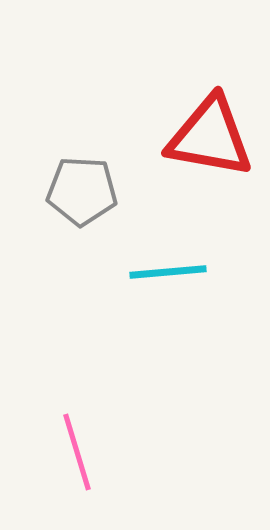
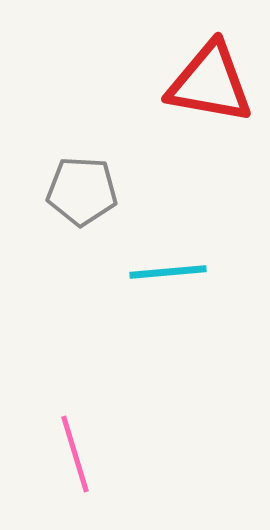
red triangle: moved 54 px up
pink line: moved 2 px left, 2 px down
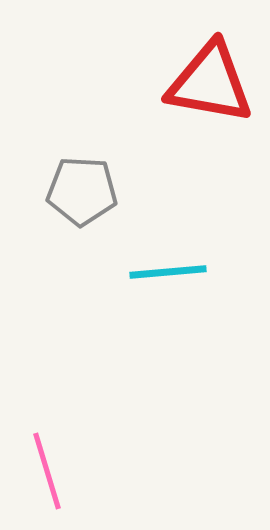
pink line: moved 28 px left, 17 px down
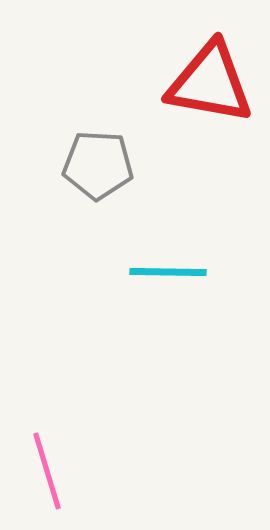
gray pentagon: moved 16 px right, 26 px up
cyan line: rotated 6 degrees clockwise
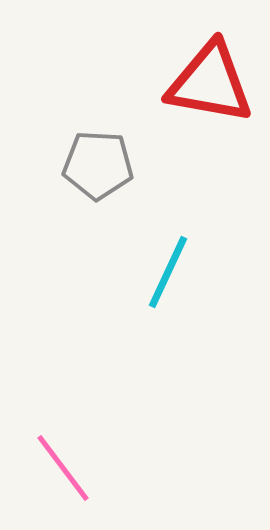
cyan line: rotated 66 degrees counterclockwise
pink line: moved 16 px right, 3 px up; rotated 20 degrees counterclockwise
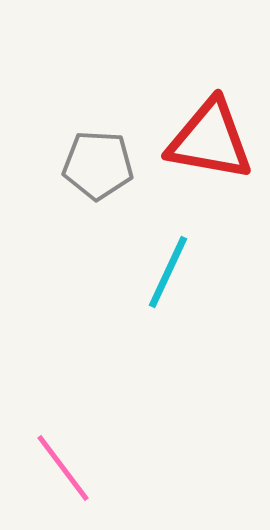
red triangle: moved 57 px down
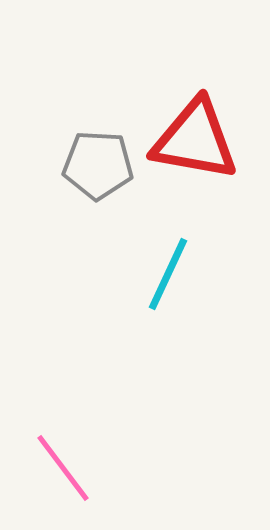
red triangle: moved 15 px left
cyan line: moved 2 px down
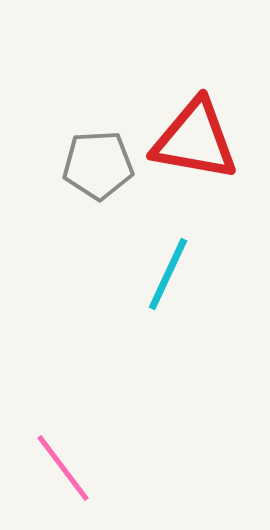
gray pentagon: rotated 6 degrees counterclockwise
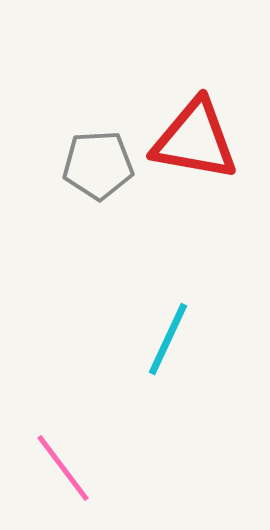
cyan line: moved 65 px down
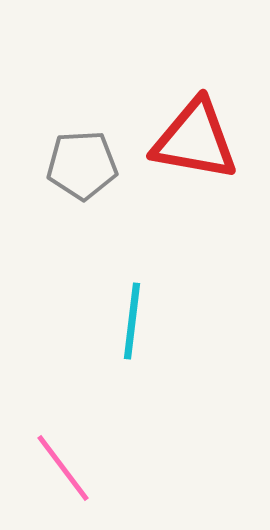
gray pentagon: moved 16 px left
cyan line: moved 36 px left, 18 px up; rotated 18 degrees counterclockwise
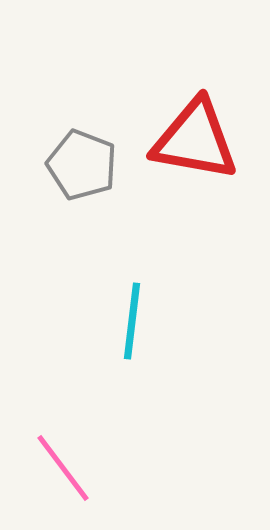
gray pentagon: rotated 24 degrees clockwise
